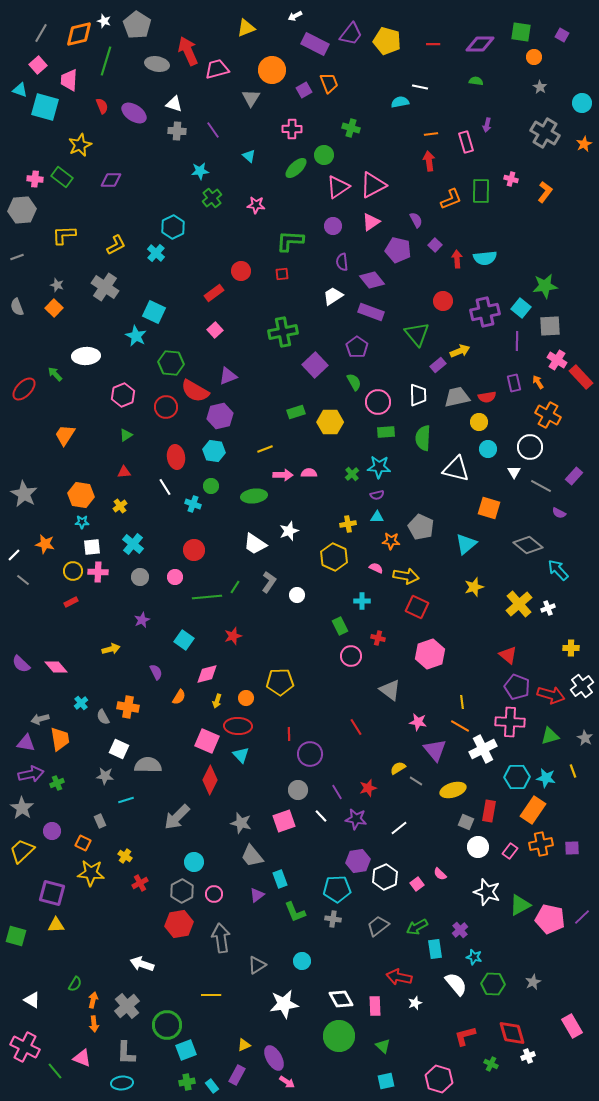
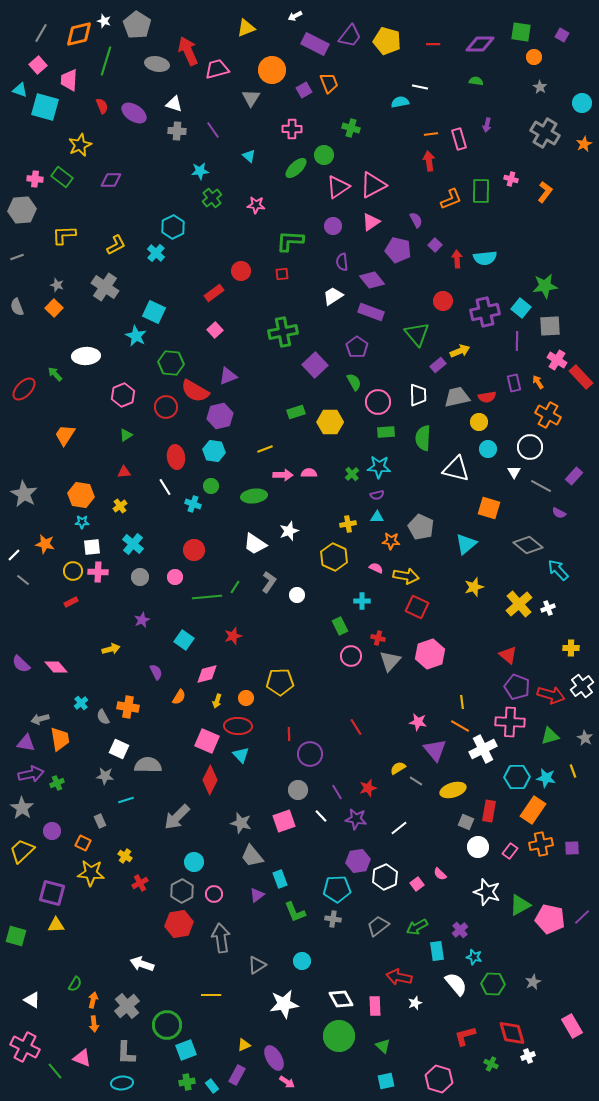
purple trapezoid at (351, 34): moved 1 px left, 2 px down
pink rectangle at (466, 142): moved 7 px left, 3 px up
gray triangle at (390, 690): moved 29 px up; rotated 35 degrees clockwise
cyan rectangle at (435, 949): moved 2 px right, 2 px down
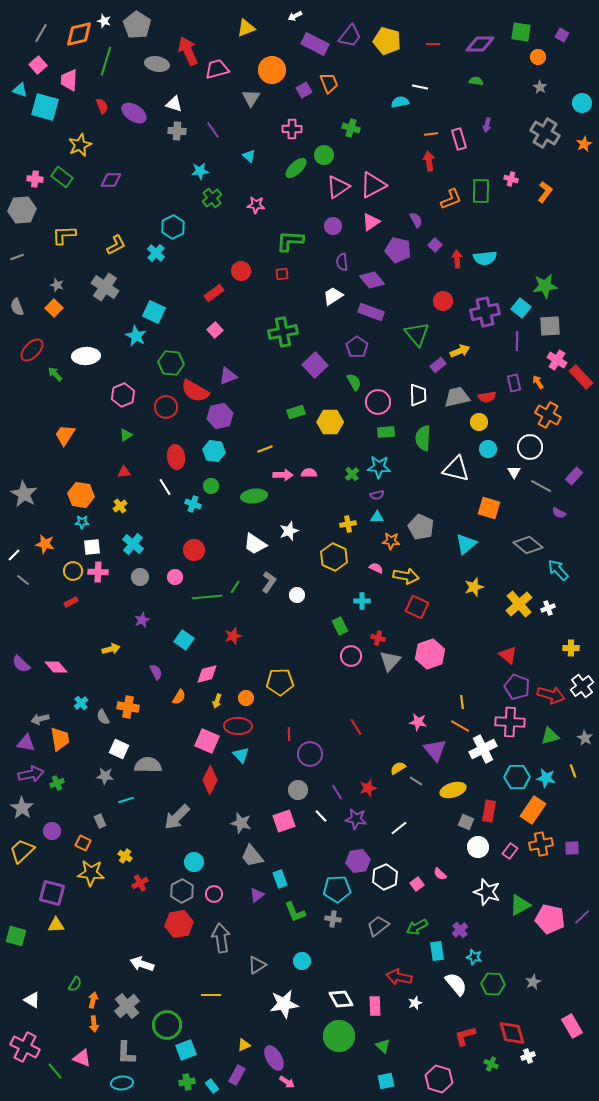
orange circle at (534, 57): moved 4 px right
red ellipse at (24, 389): moved 8 px right, 39 px up
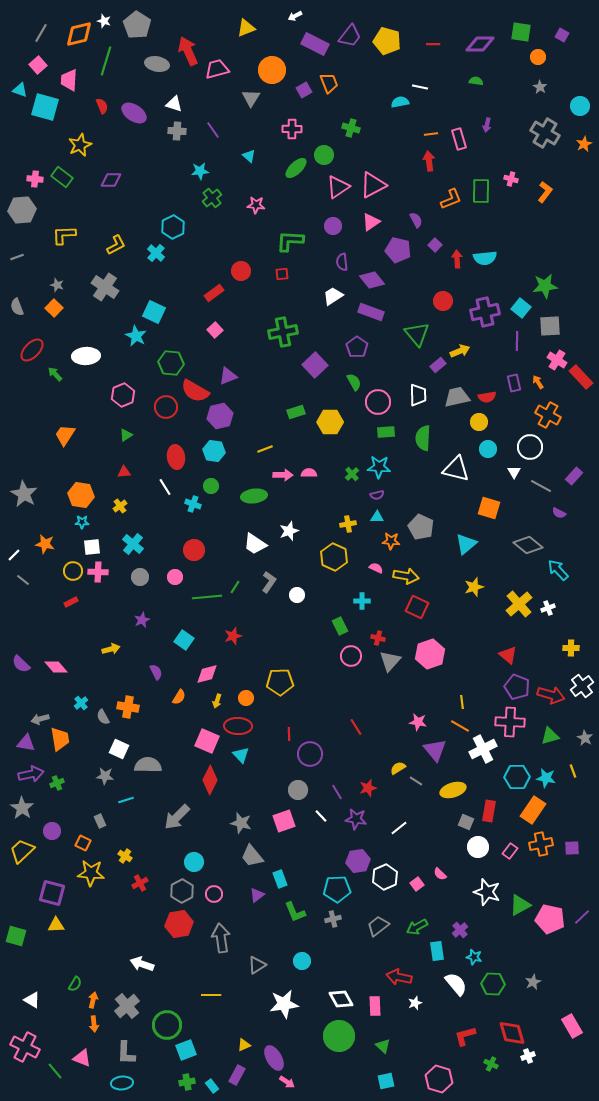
cyan circle at (582, 103): moved 2 px left, 3 px down
gray cross at (333, 919): rotated 21 degrees counterclockwise
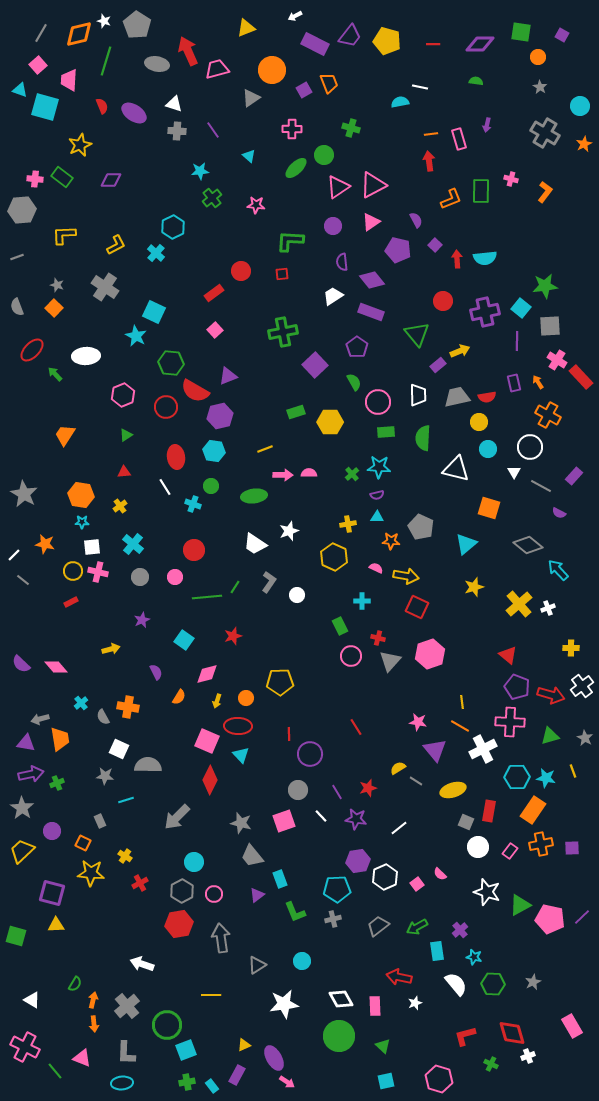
gray triangle at (251, 98): rotated 24 degrees clockwise
pink cross at (98, 572): rotated 12 degrees clockwise
